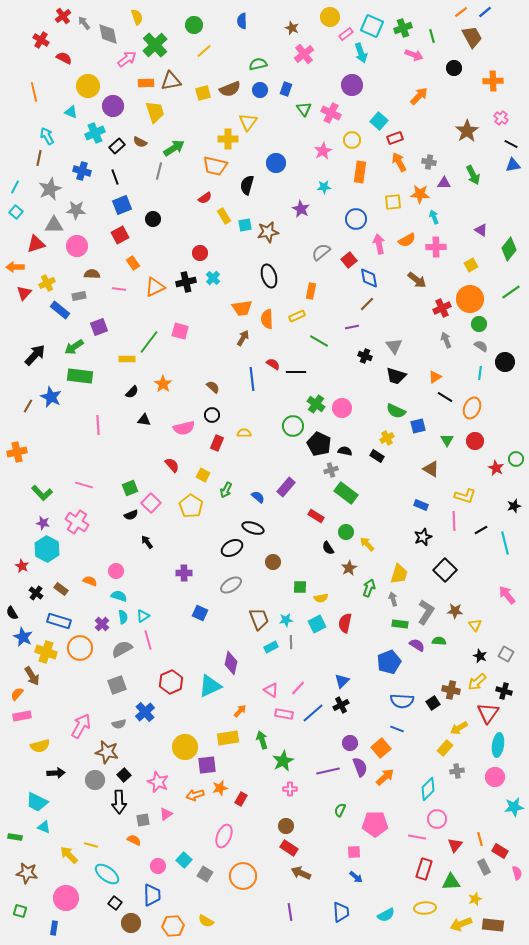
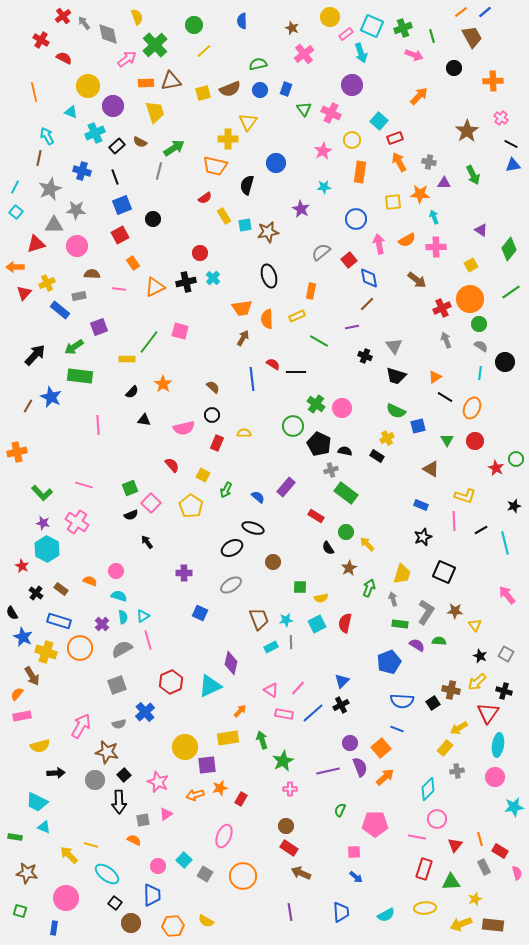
black square at (445, 570): moved 1 px left, 2 px down; rotated 20 degrees counterclockwise
yellow trapezoid at (399, 574): moved 3 px right
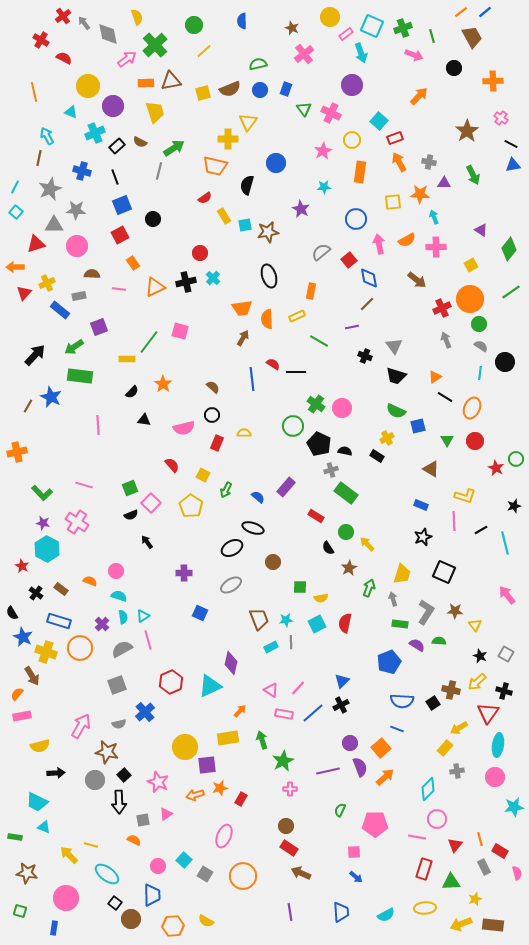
brown circle at (131, 923): moved 4 px up
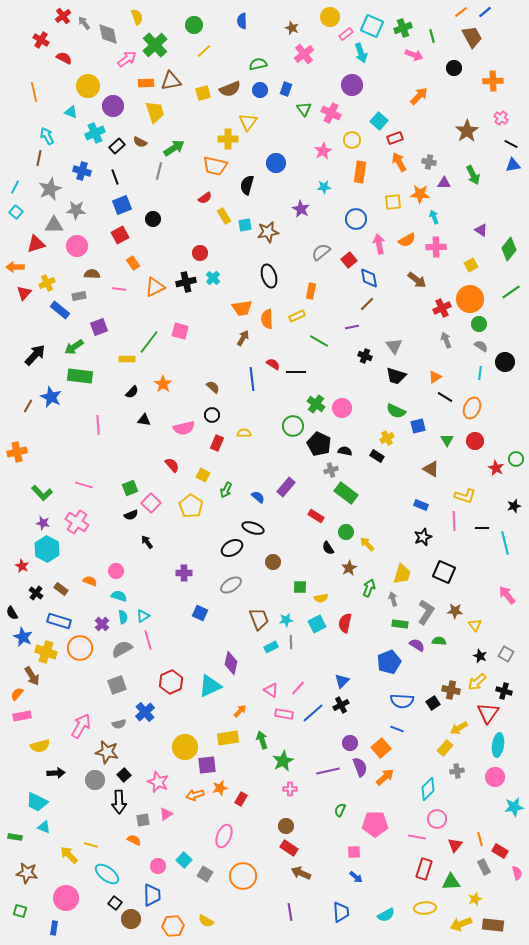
black line at (481, 530): moved 1 px right, 2 px up; rotated 32 degrees clockwise
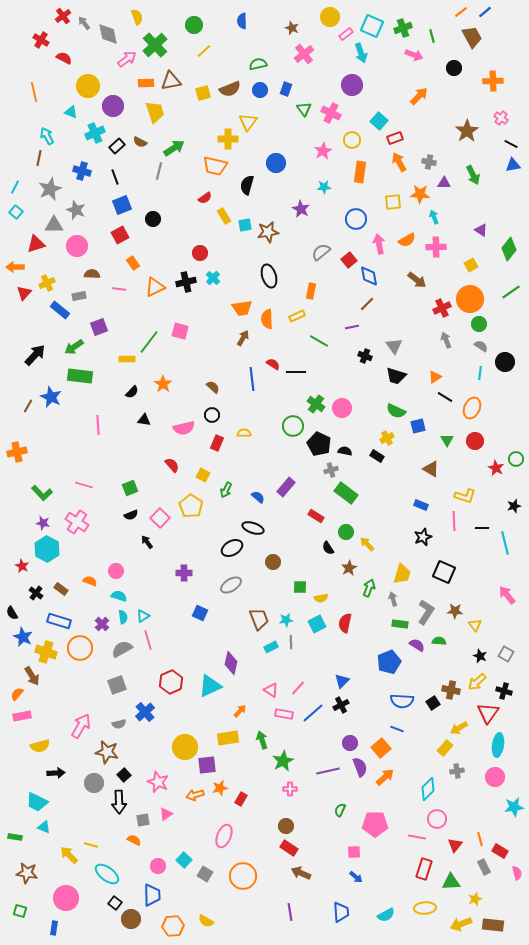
gray star at (76, 210): rotated 18 degrees clockwise
blue diamond at (369, 278): moved 2 px up
pink square at (151, 503): moved 9 px right, 15 px down
gray circle at (95, 780): moved 1 px left, 3 px down
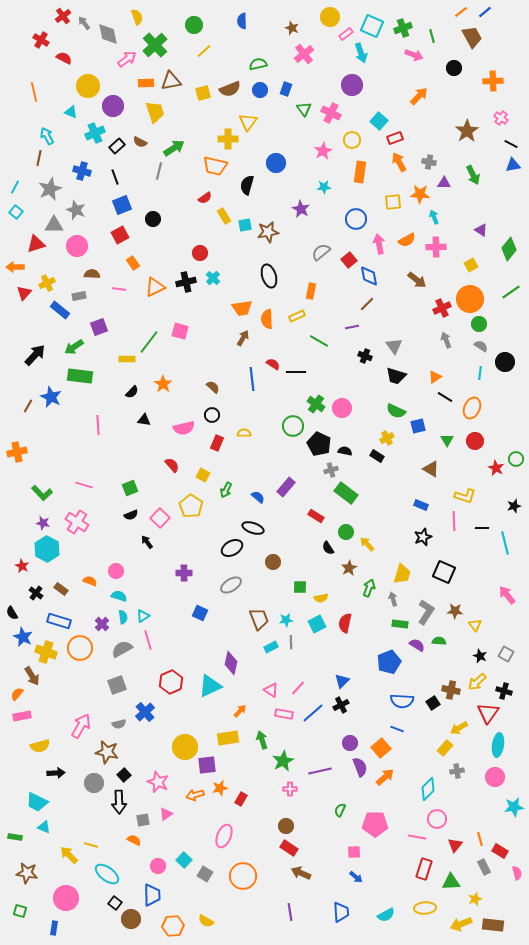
purple line at (328, 771): moved 8 px left
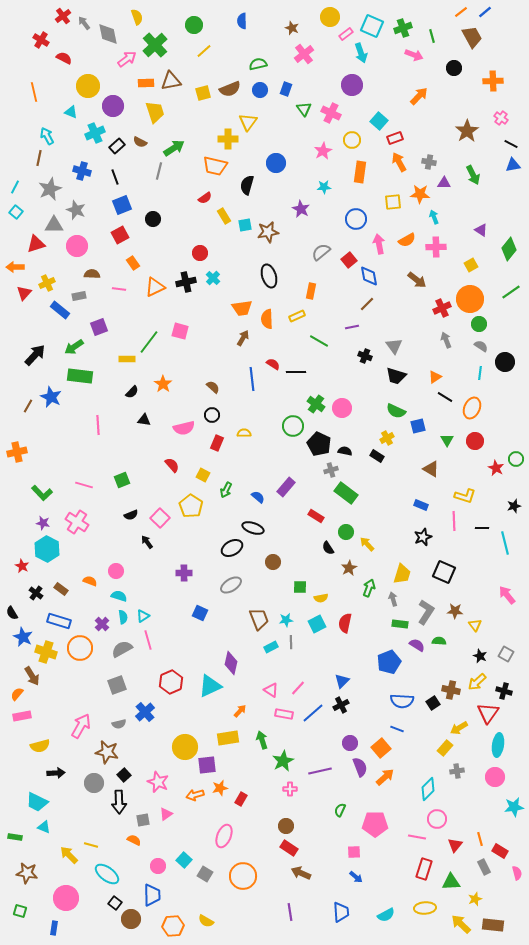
green square at (130, 488): moved 8 px left, 8 px up
yellow arrow at (461, 924): rotated 65 degrees clockwise
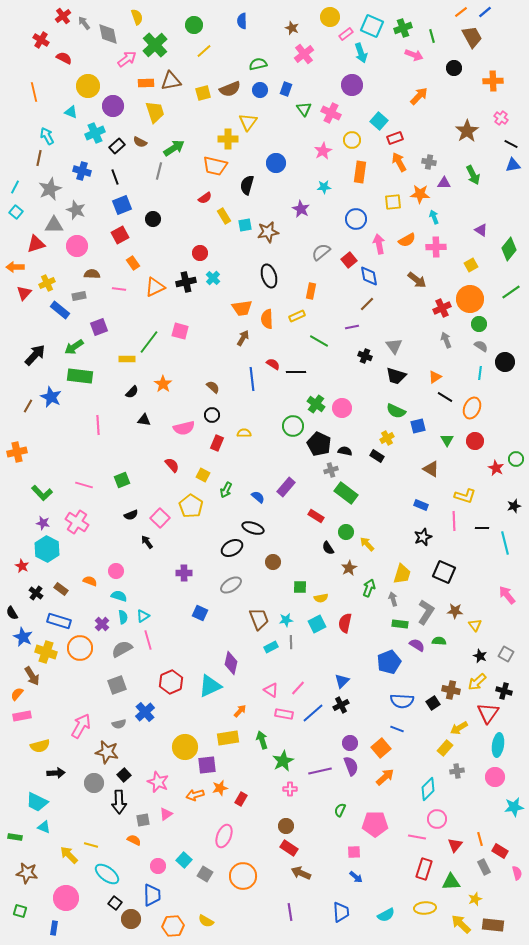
purple semicircle at (360, 767): moved 9 px left, 1 px up
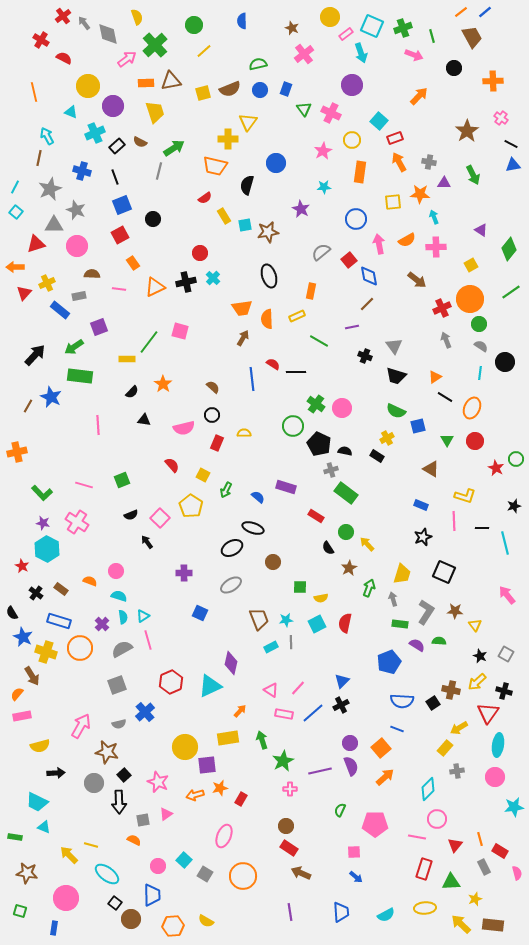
purple rectangle at (286, 487): rotated 66 degrees clockwise
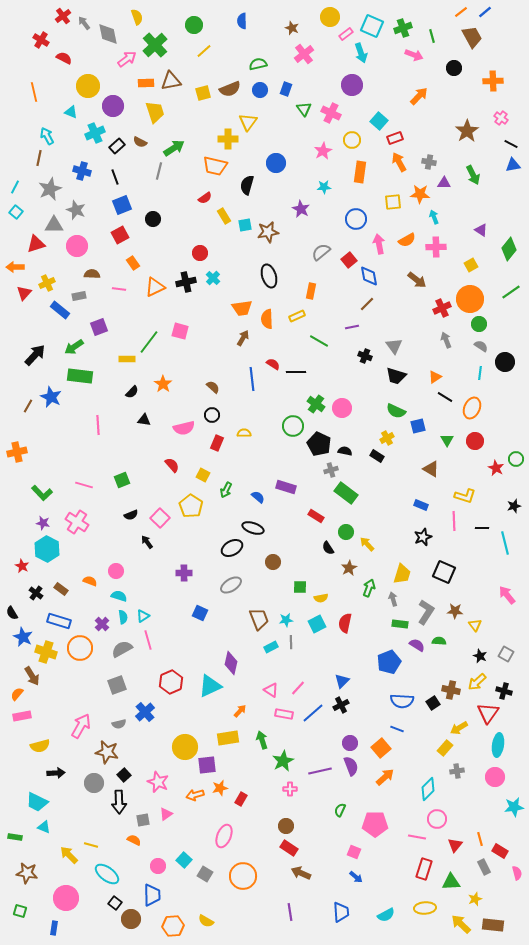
pink square at (354, 852): rotated 24 degrees clockwise
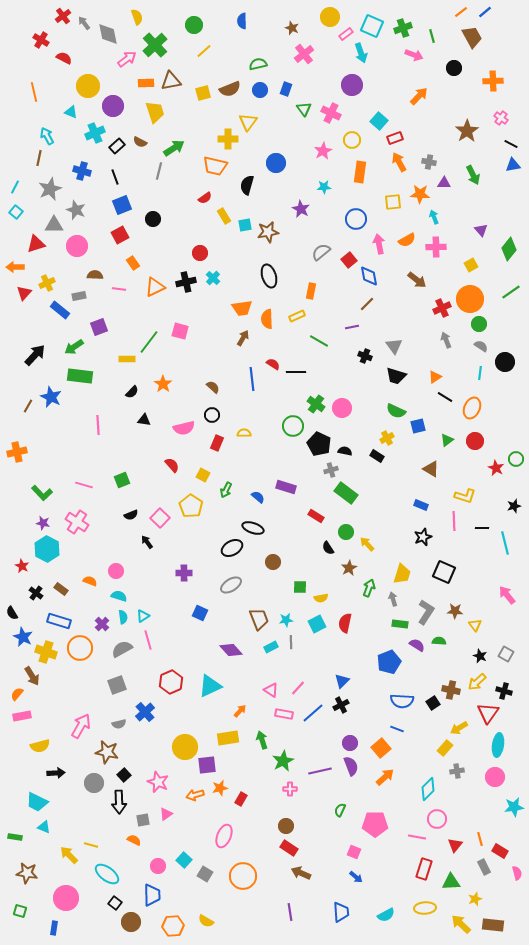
purple triangle at (481, 230): rotated 16 degrees clockwise
brown semicircle at (92, 274): moved 3 px right, 1 px down
green triangle at (447, 440): rotated 24 degrees clockwise
purple diamond at (231, 663): moved 13 px up; rotated 55 degrees counterclockwise
brown circle at (131, 919): moved 3 px down
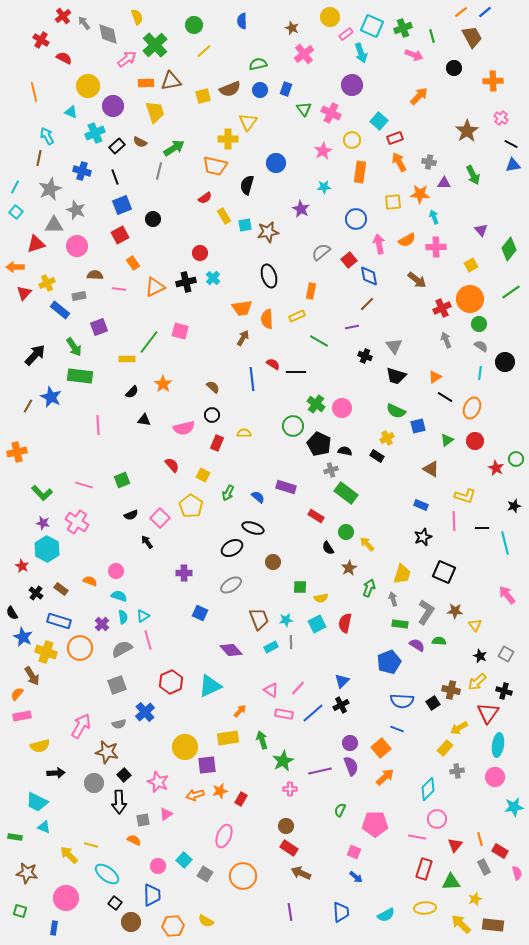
yellow square at (203, 93): moved 3 px down
green arrow at (74, 347): rotated 90 degrees counterclockwise
green arrow at (226, 490): moved 2 px right, 3 px down
orange star at (220, 788): moved 3 px down
